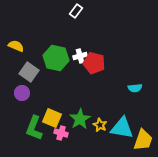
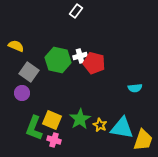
green hexagon: moved 2 px right, 2 px down
yellow square: moved 2 px down
pink cross: moved 7 px left, 7 px down
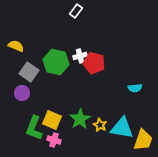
green hexagon: moved 2 px left, 2 px down
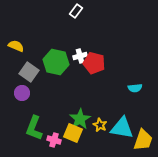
yellow square: moved 21 px right, 13 px down
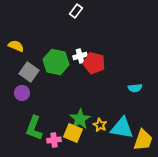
pink cross: rotated 24 degrees counterclockwise
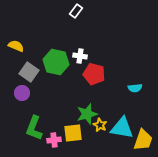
white cross: rotated 24 degrees clockwise
red pentagon: moved 11 px down
green star: moved 7 px right, 5 px up; rotated 15 degrees clockwise
yellow square: rotated 30 degrees counterclockwise
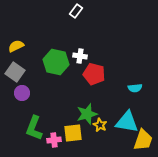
yellow semicircle: rotated 49 degrees counterclockwise
gray square: moved 14 px left
cyan triangle: moved 5 px right, 6 px up
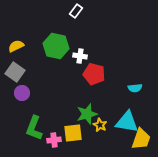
green hexagon: moved 16 px up
yellow trapezoid: moved 2 px left, 1 px up
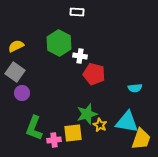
white rectangle: moved 1 px right, 1 px down; rotated 56 degrees clockwise
green hexagon: moved 3 px right, 3 px up; rotated 15 degrees clockwise
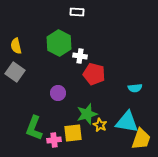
yellow semicircle: rotated 77 degrees counterclockwise
purple circle: moved 36 px right
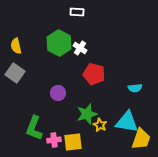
white cross: moved 8 px up; rotated 24 degrees clockwise
gray square: moved 1 px down
yellow square: moved 9 px down
